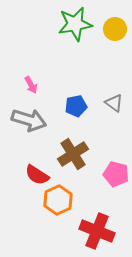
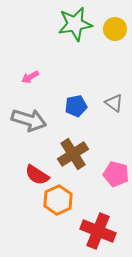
pink arrow: moved 1 px left, 8 px up; rotated 90 degrees clockwise
red cross: moved 1 px right
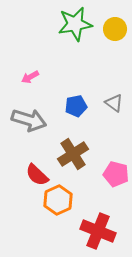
red semicircle: rotated 10 degrees clockwise
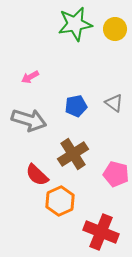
orange hexagon: moved 2 px right, 1 px down
red cross: moved 3 px right, 1 px down
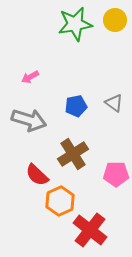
yellow circle: moved 9 px up
pink pentagon: rotated 15 degrees counterclockwise
red cross: moved 11 px left, 2 px up; rotated 16 degrees clockwise
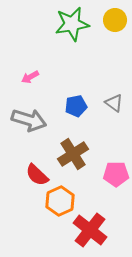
green star: moved 3 px left
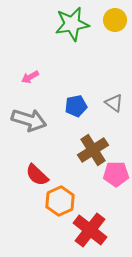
brown cross: moved 20 px right, 4 px up
